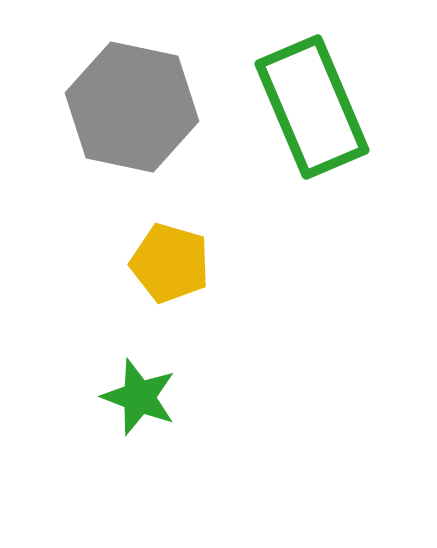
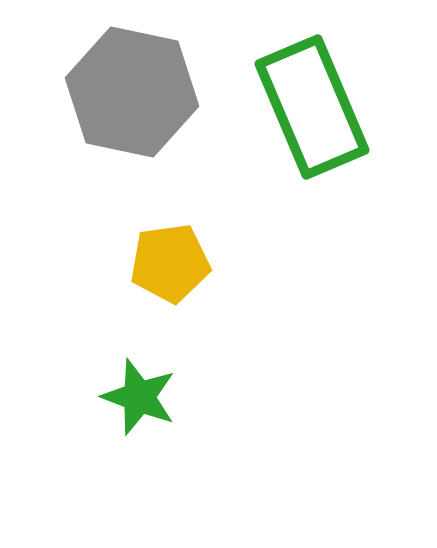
gray hexagon: moved 15 px up
yellow pentagon: rotated 24 degrees counterclockwise
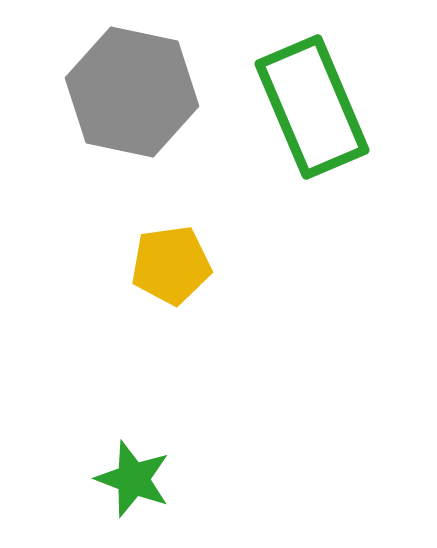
yellow pentagon: moved 1 px right, 2 px down
green star: moved 6 px left, 82 px down
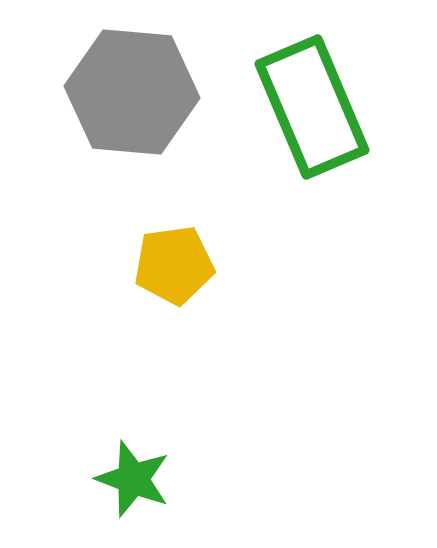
gray hexagon: rotated 7 degrees counterclockwise
yellow pentagon: moved 3 px right
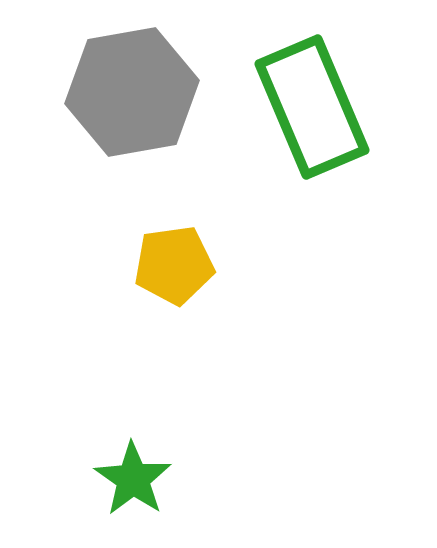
gray hexagon: rotated 15 degrees counterclockwise
green star: rotated 14 degrees clockwise
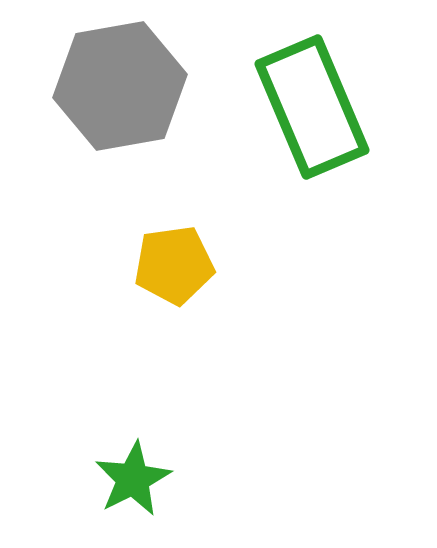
gray hexagon: moved 12 px left, 6 px up
green star: rotated 10 degrees clockwise
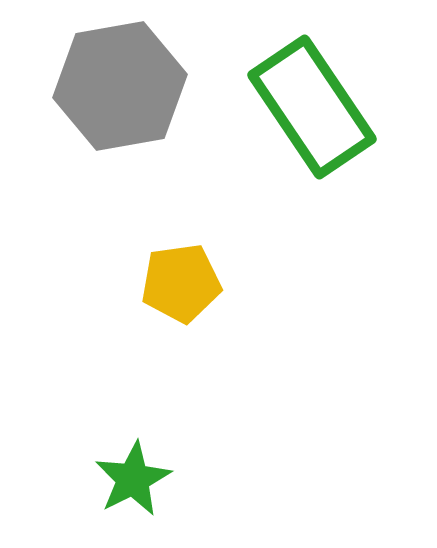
green rectangle: rotated 11 degrees counterclockwise
yellow pentagon: moved 7 px right, 18 px down
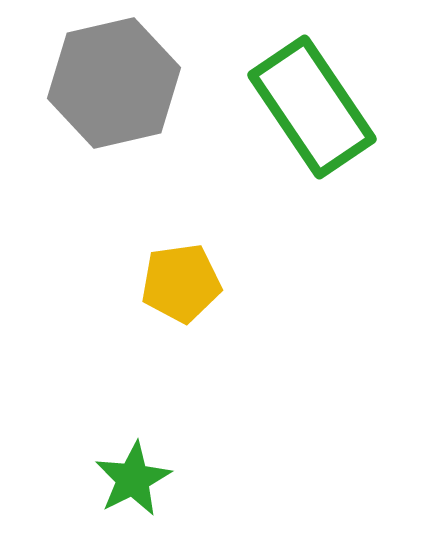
gray hexagon: moved 6 px left, 3 px up; rotated 3 degrees counterclockwise
